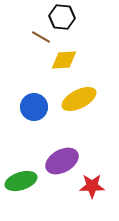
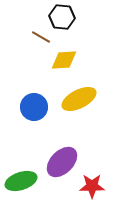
purple ellipse: moved 1 px down; rotated 16 degrees counterclockwise
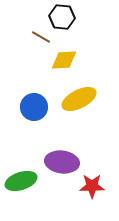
purple ellipse: rotated 52 degrees clockwise
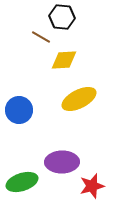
blue circle: moved 15 px left, 3 px down
purple ellipse: rotated 8 degrees counterclockwise
green ellipse: moved 1 px right, 1 px down
red star: rotated 15 degrees counterclockwise
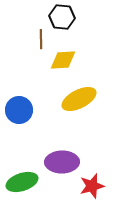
brown line: moved 2 px down; rotated 60 degrees clockwise
yellow diamond: moved 1 px left
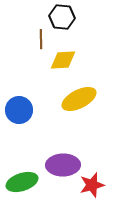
purple ellipse: moved 1 px right, 3 px down
red star: moved 1 px up
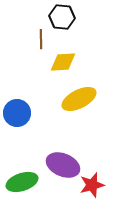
yellow diamond: moved 2 px down
blue circle: moved 2 px left, 3 px down
purple ellipse: rotated 24 degrees clockwise
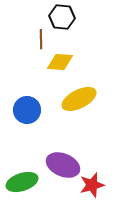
yellow diamond: moved 3 px left; rotated 8 degrees clockwise
blue circle: moved 10 px right, 3 px up
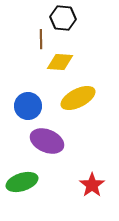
black hexagon: moved 1 px right, 1 px down
yellow ellipse: moved 1 px left, 1 px up
blue circle: moved 1 px right, 4 px up
purple ellipse: moved 16 px left, 24 px up
red star: rotated 20 degrees counterclockwise
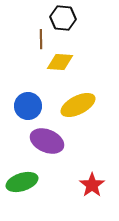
yellow ellipse: moved 7 px down
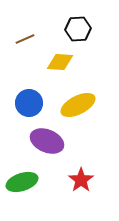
black hexagon: moved 15 px right, 11 px down; rotated 10 degrees counterclockwise
brown line: moved 16 px left; rotated 66 degrees clockwise
blue circle: moved 1 px right, 3 px up
red star: moved 11 px left, 5 px up
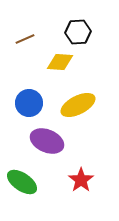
black hexagon: moved 3 px down
green ellipse: rotated 52 degrees clockwise
